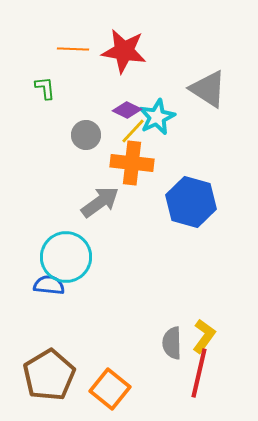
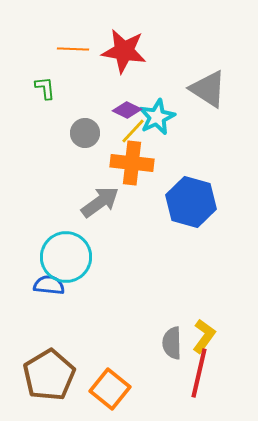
gray circle: moved 1 px left, 2 px up
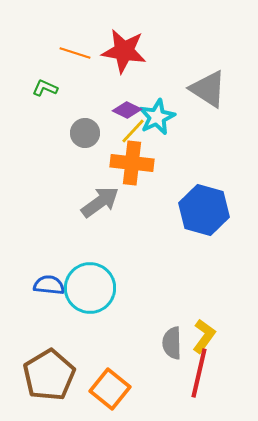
orange line: moved 2 px right, 4 px down; rotated 16 degrees clockwise
green L-shape: rotated 60 degrees counterclockwise
blue hexagon: moved 13 px right, 8 px down
cyan circle: moved 24 px right, 31 px down
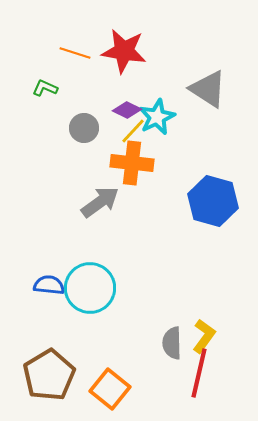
gray circle: moved 1 px left, 5 px up
blue hexagon: moved 9 px right, 9 px up
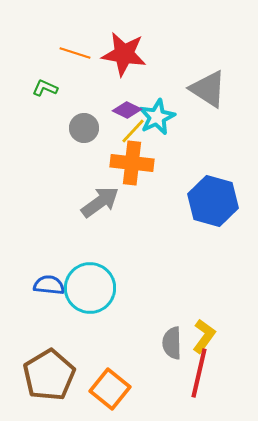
red star: moved 3 px down
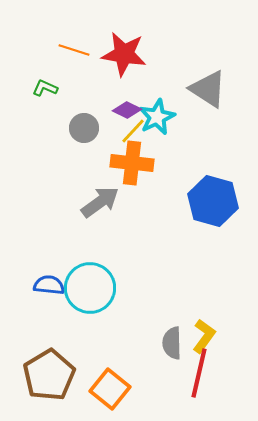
orange line: moved 1 px left, 3 px up
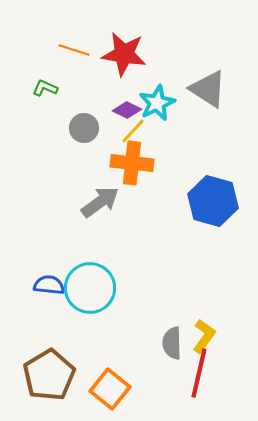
cyan star: moved 14 px up
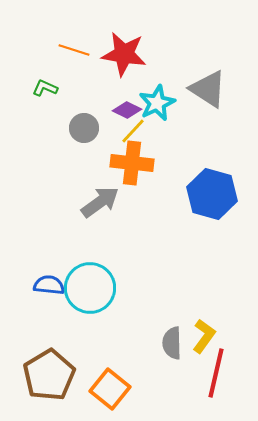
blue hexagon: moved 1 px left, 7 px up
red line: moved 17 px right
